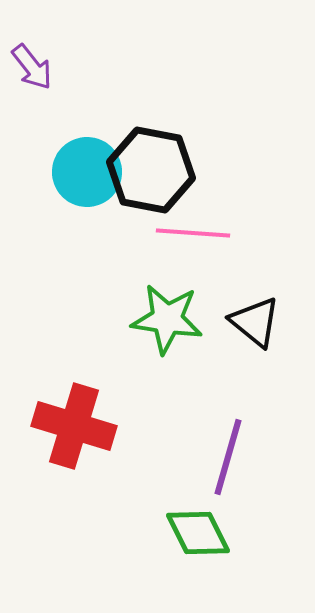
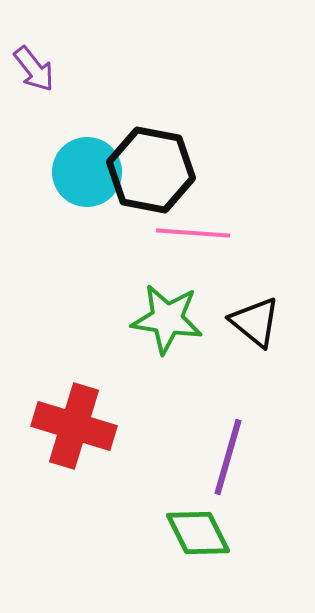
purple arrow: moved 2 px right, 2 px down
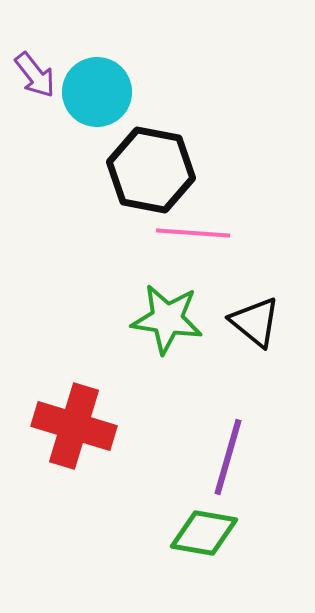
purple arrow: moved 1 px right, 6 px down
cyan circle: moved 10 px right, 80 px up
green diamond: moved 6 px right; rotated 54 degrees counterclockwise
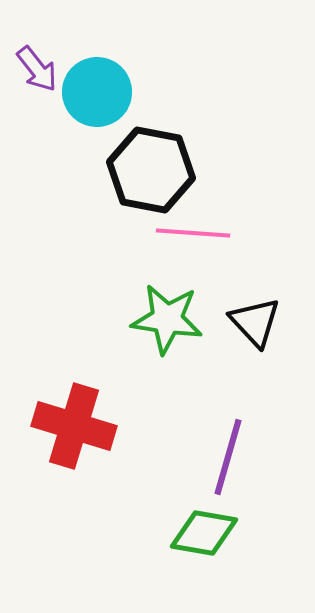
purple arrow: moved 2 px right, 6 px up
black triangle: rotated 8 degrees clockwise
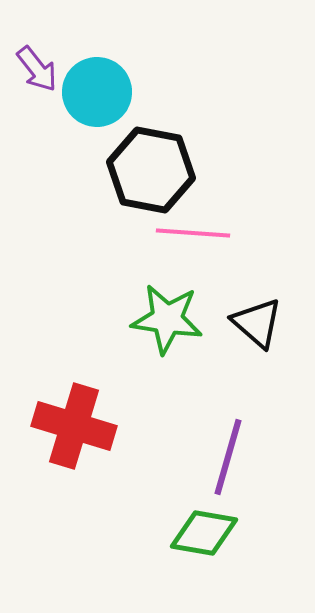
black triangle: moved 2 px right, 1 px down; rotated 6 degrees counterclockwise
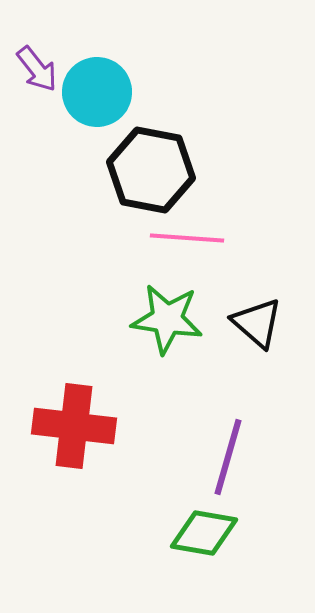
pink line: moved 6 px left, 5 px down
red cross: rotated 10 degrees counterclockwise
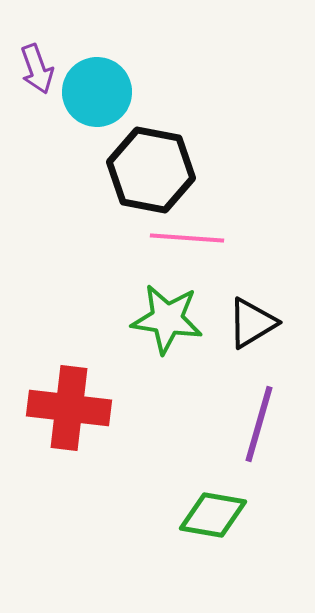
purple arrow: rotated 18 degrees clockwise
black triangle: moved 5 px left; rotated 48 degrees clockwise
red cross: moved 5 px left, 18 px up
purple line: moved 31 px right, 33 px up
green diamond: moved 9 px right, 18 px up
